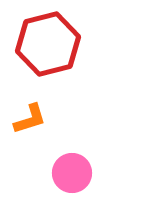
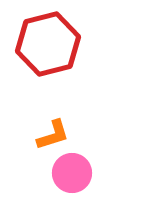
orange L-shape: moved 23 px right, 16 px down
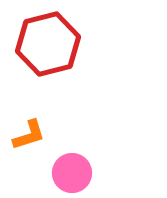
orange L-shape: moved 24 px left
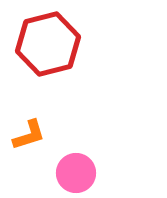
pink circle: moved 4 px right
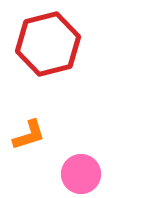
pink circle: moved 5 px right, 1 px down
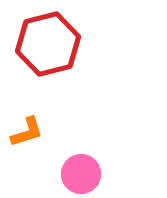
orange L-shape: moved 2 px left, 3 px up
